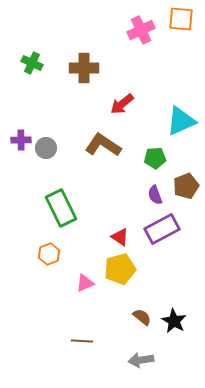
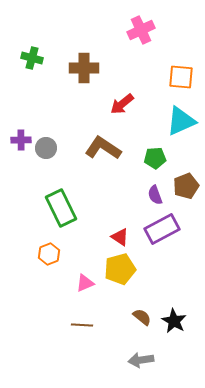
orange square: moved 58 px down
green cross: moved 5 px up; rotated 10 degrees counterclockwise
brown L-shape: moved 3 px down
brown line: moved 16 px up
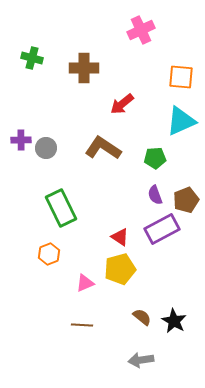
brown pentagon: moved 14 px down
